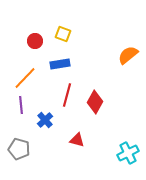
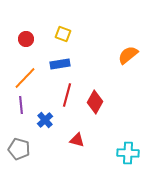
red circle: moved 9 px left, 2 px up
cyan cross: rotated 30 degrees clockwise
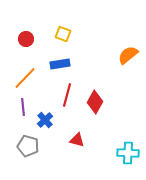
purple line: moved 2 px right, 2 px down
gray pentagon: moved 9 px right, 3 px up
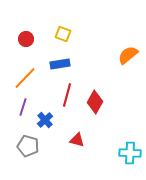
purple line: rotated 24 degrees clockwise
cyan cross: moved 2 px right
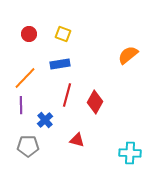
red circle: moved 3 px right, 5 px up
purple line: moved 2 px left, 2 px up; rotated 18 degrees counterclockwise
gray pentagon: rotated 15 degrees counterclockwise
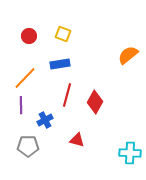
red circle: moved 2 px down
blue cross: rotated 14 degrees clockwise
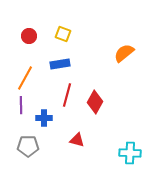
orange semicircle: moved 4 px left, 2 px up
orange line: rotated 15 degrees counterclockwise
blue cross: moved 1 px left, 2 px up; rotated 28 degrees clockwise
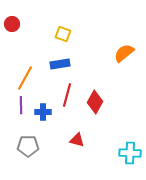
red circle: moved 17 px left, 12 px up
blue cross: moved 1 px left, 6 px up
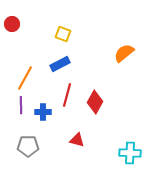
blue rectangle: rotated 18 degrees counterclockwise
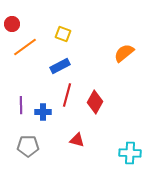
blue rectangle: moved 2 px down
orange line: moved 31 px up; rotated 25 degrees clockwise
